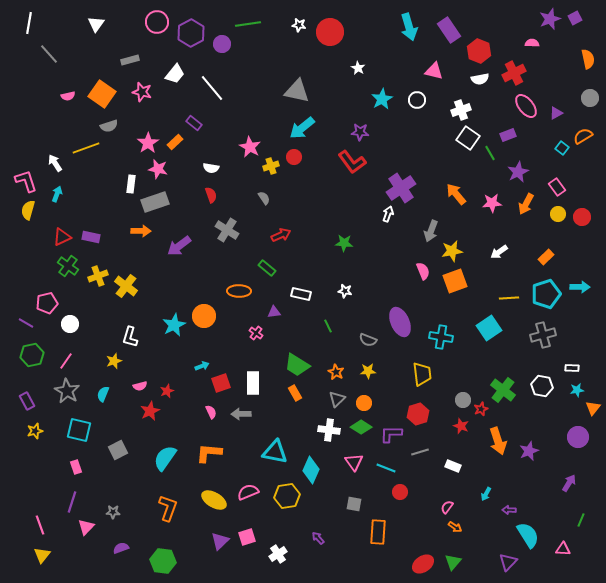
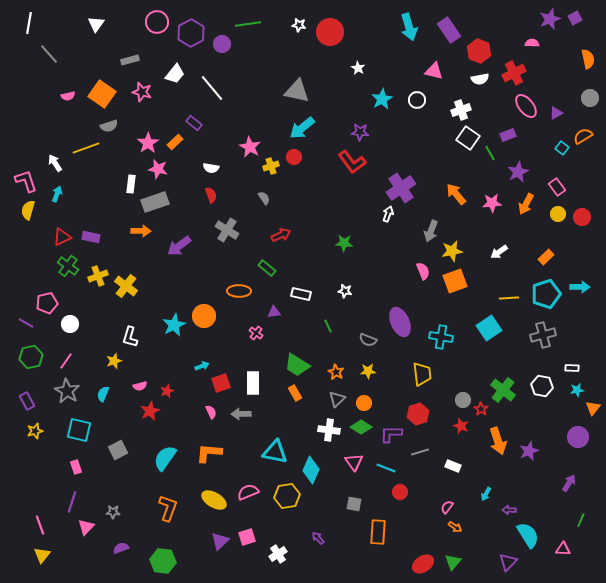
green hexagon at (32, 355): moved 1 px left, 2 px down
red star at (481, 409): rotated 16 degrees counterclockwise
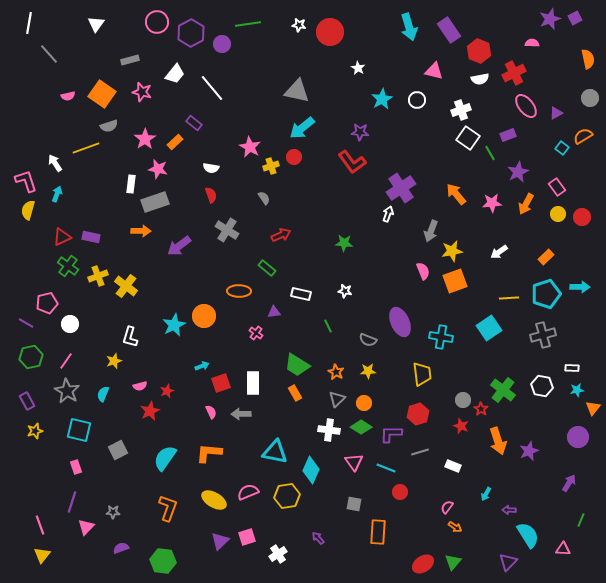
pink star at (148, 143): moved 3 px left, 4 px up
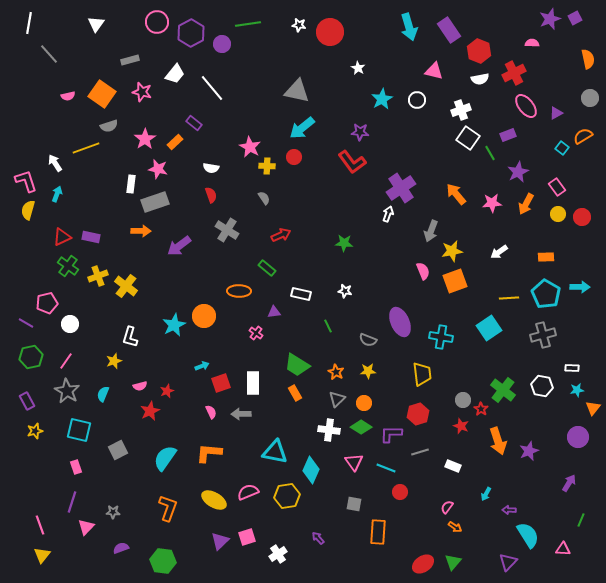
yellow cross at (271, 166): moved 4 px left; rotated 21 degrees clockwise
orange rectangle at (546, 257): rotated 42 degrees clockwise
cyan pentagon at (546, 294): rotated 24 degrees counterclockwise
